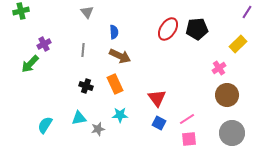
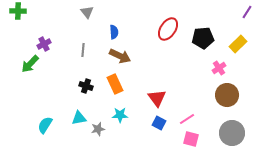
green cross: moved 3 px left; rotated 14 degrees clockwise
black pentagon: moved 6 px right, 9 px down
pink square: moved 2 px right; rotated 21 degrees clockwise
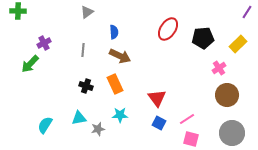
gray triangle: rotated 32 degrees clockwise
purple cross: moved 1 px up
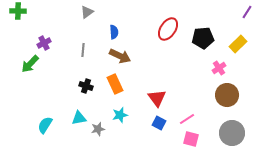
cyan star: rotated 14 degrees counterclockwise
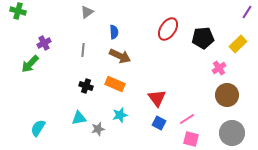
green cross: rotated 14 degrees clockwise
orange rectangle: rotated 42 degrees counterclockwise
cyan semicircle: moved 7 px left, 3 px down
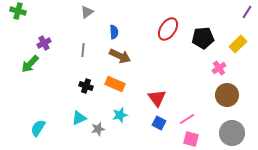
cyan triangle: rotated 14 degrees counterclockwise
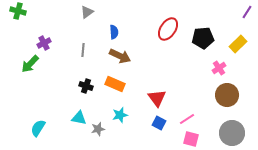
cyan triangle: rotated 35 degrees clockwise
